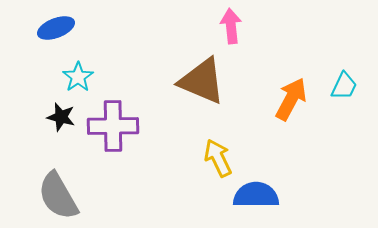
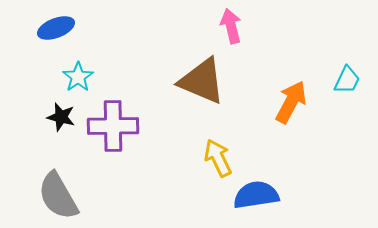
pink arrow: rotated 8 degrees counterclockwise
cyan trapezoid: moved 3 px right, 6 px up
orange arrow: moved 3 px down
blue semicircle: rotated 9 degrees counterclockwise
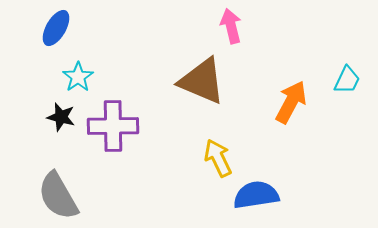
blue ellipse: rotated 39 degrees counterclockwise
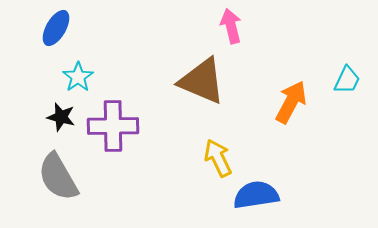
gray semicircle: moved 19 px up
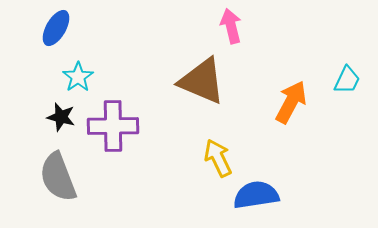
gray semicircle: rotated 9 degrees clockwise
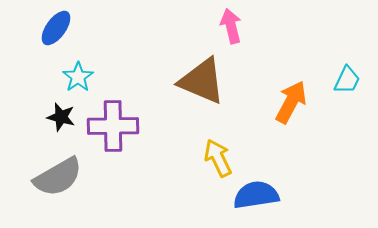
blue ellipse: rotated 6 degrees clockwise
gray semicircle: rotated 99 degrees counterclockwise
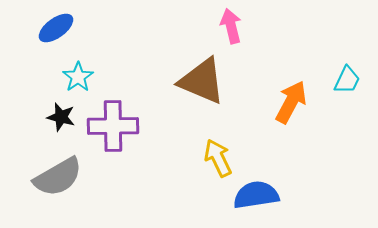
blue ellipse: rotated 18 degrees clockwise
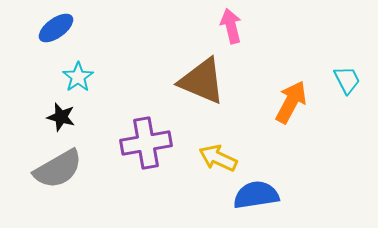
cyan trapezoid: rotated 52 degrees counterclockwise
purple cross: moved 33 px right, 17 px down; rotated 9 degrees counterclockwise
yellow arrow: rotated 39 degrees counterclockwise
gray semicircle: moved 8 px up
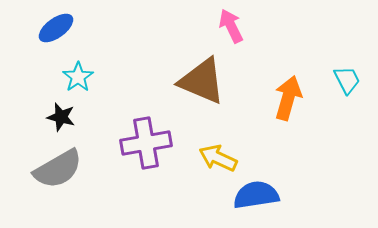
pink arrow: rotated 12 degrees counterclockwise
orange arrow: moved 3 px left, 4 px up; rotated 12 degrees counterclockwise
